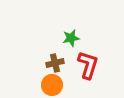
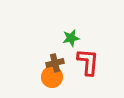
red L-shape: moved 3 px up; rotated 12 degrees counterclockwise
orange circle: moved 8 px up
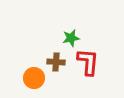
brown cross: moved 1 px right, 1 px up; rotated 18 degrees clockwise
orange circle: moved 18 px left, 1 px down
